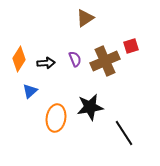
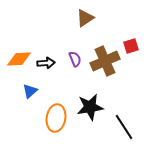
orange diamond: rotated 55 degrees clockwise
black line: moved 6 px up
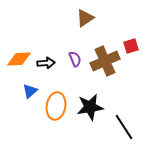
orange ellipse: moved 12 px up
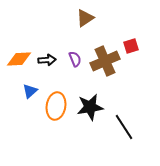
black arrow: moved 1 px right, 3 px up
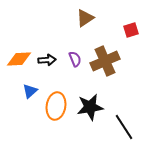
red square: moved 16 px up
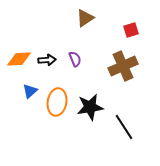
brown cross: moved 18 px right, 5 px down
orange ellipse: moved 1 px right, 4 px up
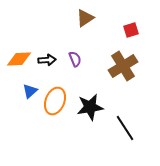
brown cross: rotated 8 degrees counterclockwise
orange ellipse: moved 2 px left, 1 px up; rotated 12 degrees clockwise
black line: moved 1 px right, 1 px down
